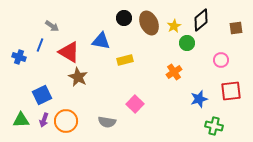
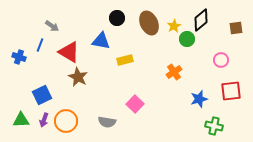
black circle: moved 7 px left
green circle: moved 4 px up
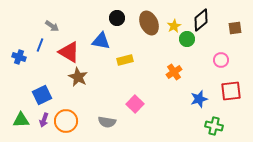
brown square: moved 1 px left
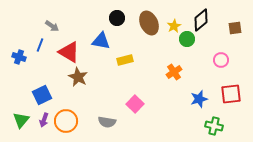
red square: moved 3 px down
green triangle: rotated 48 degrees counterclockwise
